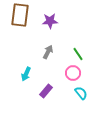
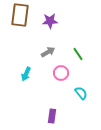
gray arrow: rotated 32 degrees clockwise
pink circle: moved 12 px left
purple rectangle: moved 6 px right, 25 px down; rotated 32 degrees counterclockwise
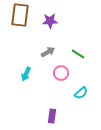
green line: rotated 24 degrees counterclockwise
cyan semicircle: rotated 88 degrees clockwise
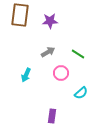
cyan arrow: moved 1 px down
